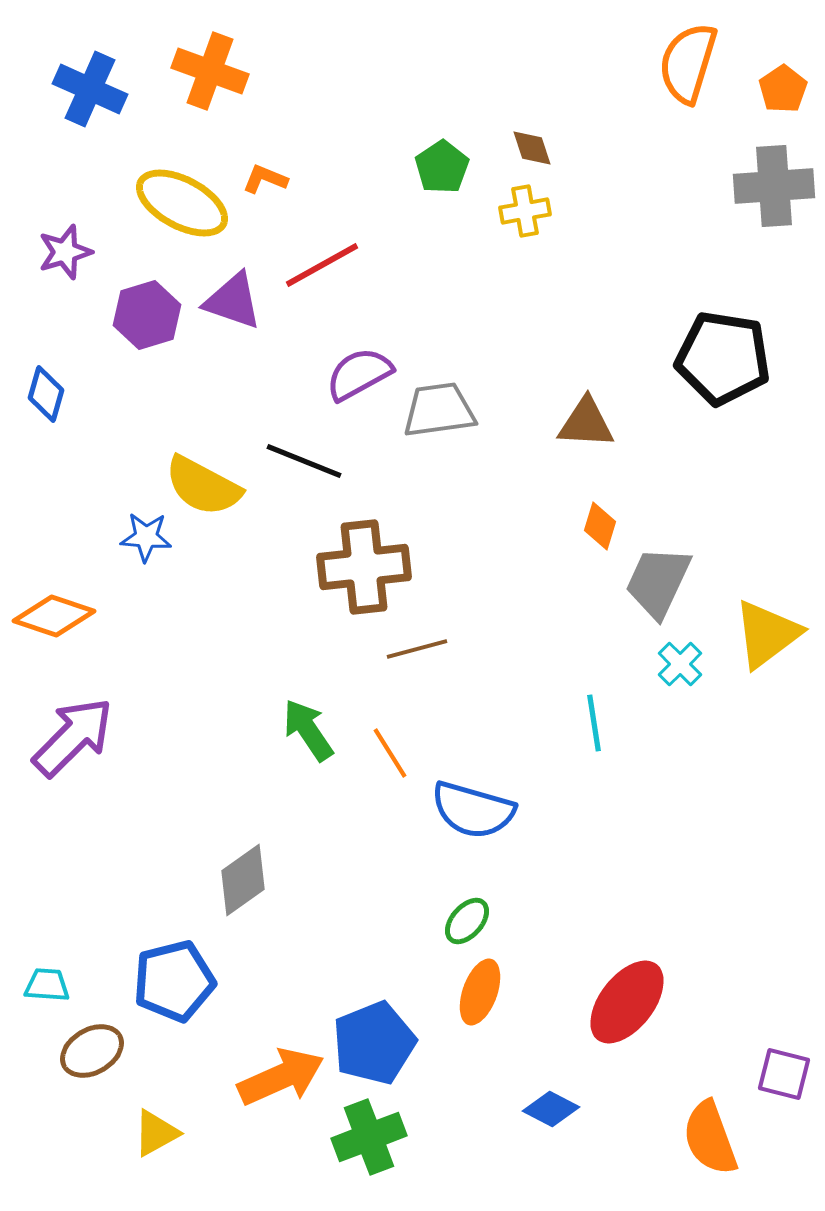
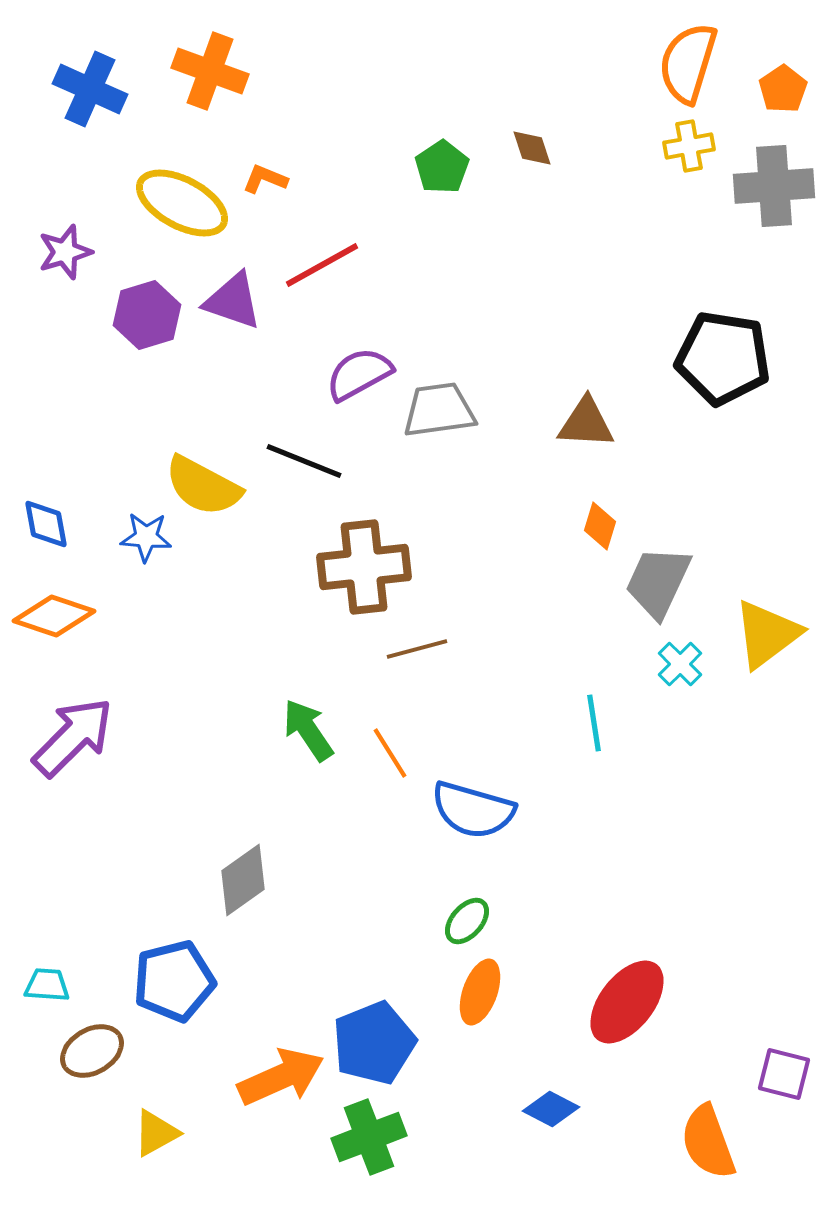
yellow cross at (525, 211): moved 164 px right, 65 px up
blue diamond at (46, 394): moved 130 px down; rotated 26 degrees counterclockwise
orange semicircle at (710, 1138): moved 2 px left, 4 px down
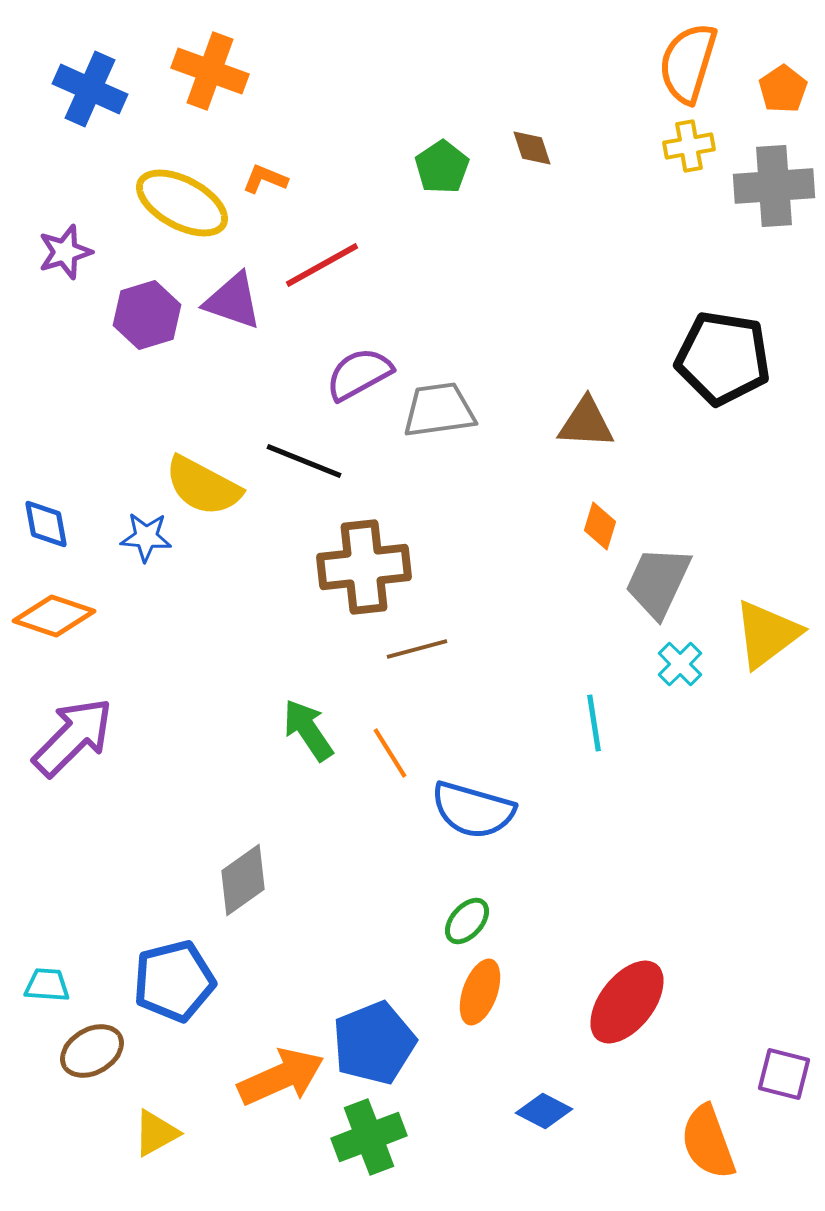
blue diamond at (551, 1109): moved 7 px left, 2 px down
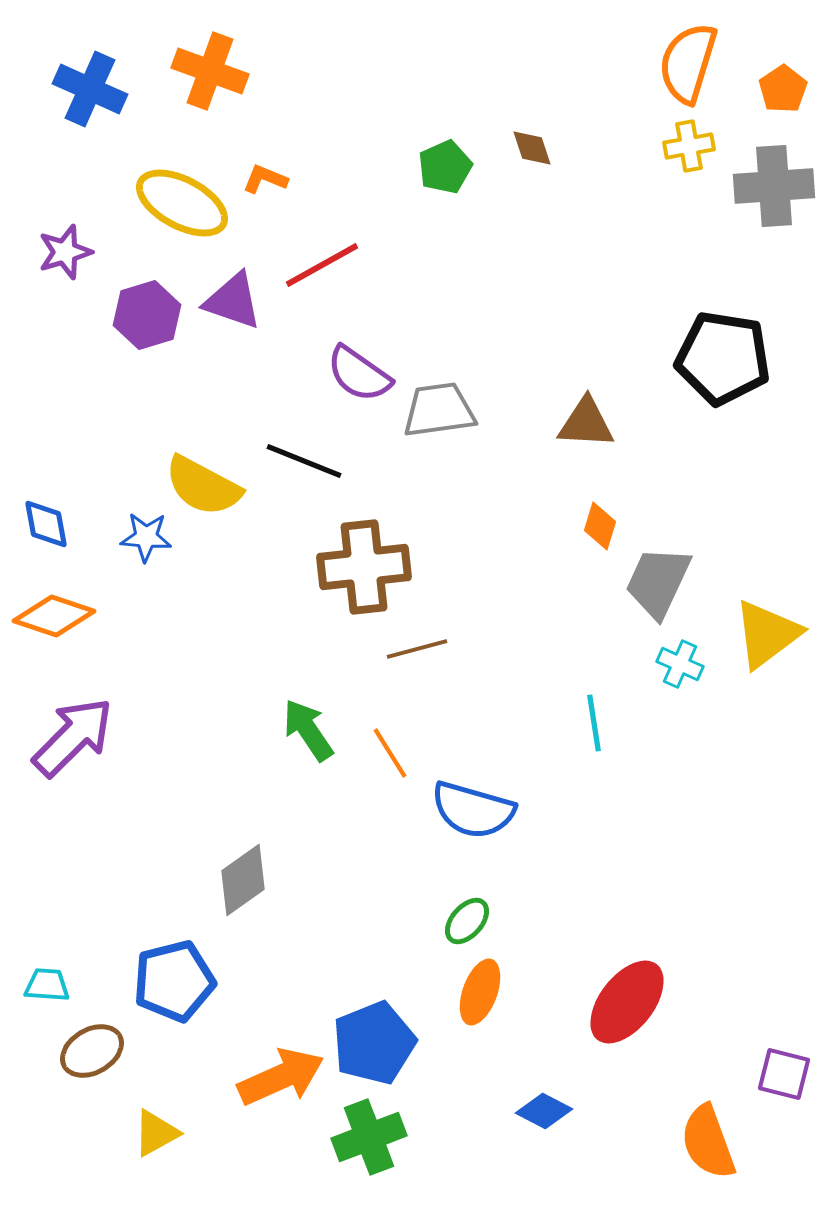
green pentagon at (442, 167): moved 3 px right; rotated 10 degrees clockwise
purple semicircle at (359, 374): rotated 116 degrees counterclockwise
cyan cross at (680, 664): rotated 21 degrees counterclockwise
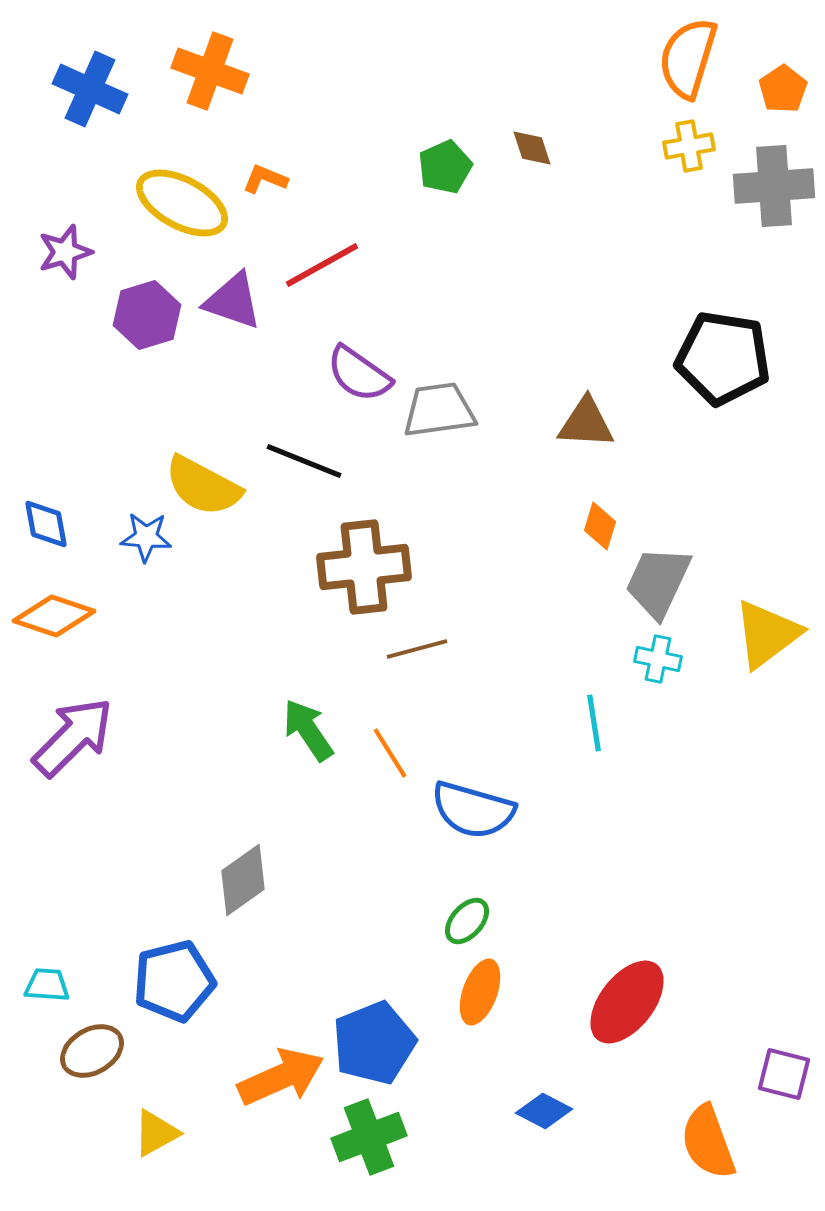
orange semicircle at (688, 63): moved 5 px up
cyan cross at (680, 664): moved 22 px left, 5 px up; rotated 12 degrees counterclockwise
